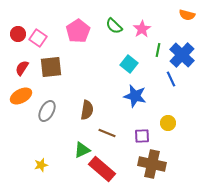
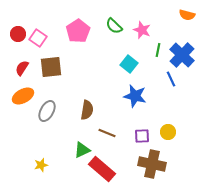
pink star: moved 1 px down; rotated 18 degrees counterclockwise
orange ellipse: moved 2 px right
yellow circle: moved 9 px down
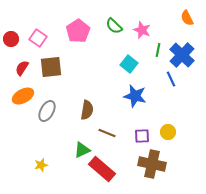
orange semicircle: moved 3 px down; rotated 49 degrees clockwise
red circle: moved 7 px left, 5 px down
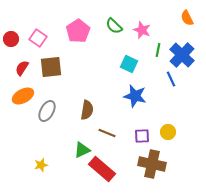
cyan square: rotated 12 degrees counterclockwise
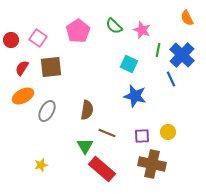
red circle: moved 1 px down
green triangle: moved 3 px right, 4 px up; rotated 36 degrees counterclockwise
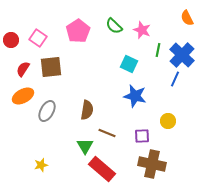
red semicircle: moved 1 px right, 1 px down
blue line: moved 4 px right; rotated 49 degrees clockwise
yellow circle: moved 11 px up
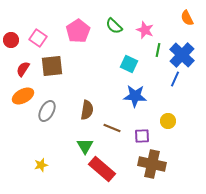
pink star: moved 3 px right
brown square: moved 1 px right, 1 px up
blue star: rotated 10 degrees counterclockwise
brown line: moved 5 px right, 5 px up
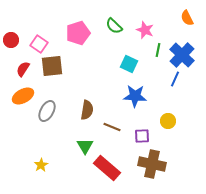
pink pentagon: moved 2 px down; rotated 15 degrees clockwise
pink square: moved 1 px right, 6 px down
brown line: moved 1 px up
yellow star: rotated 16 degrees counterclockwise
red rectangle: moved 5 px right, 1 px up
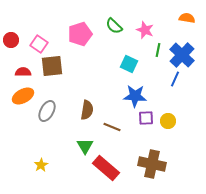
orange semicircle: rotated 126 degrees clockwise
pink pentagon: moved 2 px right, 1 px down
red semicircle: moved 3 px down; rotated 56 degrees clockwise
purple square: moved 4 px right, 18 px up
red rectangle: moved 1 px left
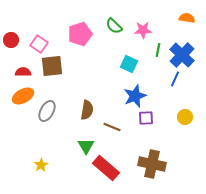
pink star: moved 2 px left; rotated 24 degrees counterclockwise
blue star: rotated 25 degrees counterclockwise
yellow circle: moved 17 px right, 4 px up
green triangle: moved 1 px right
